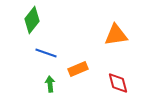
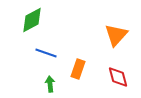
green diamond: rotated 24 degrees clockwise
orange triangle: rotated 40 degrees counterclockwise
orange rectangle: rotated 48 degrees counterclockwise
red diamond: moved 6 px up
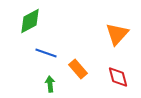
green diamond: moved 2 px left, 1 px down
orange triangle: moved 1 px right, 1 px up
orange rectangle: rotated 60 degrees counterclockwise
